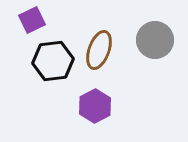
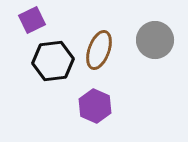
purple hexagon: rotated 8 degrees counterclockwise
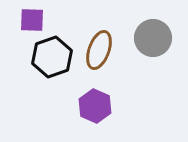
purple square: rotated 28 degrees clockwise
gray circle: moved 2 px left, 2 px up
black hexagon: moved 1 px left, 4 px up; rotated 12 degrees counterclockwise
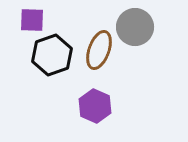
gray circle: moved 18 px left, 11 px up
black hexagon: moved 2 px up
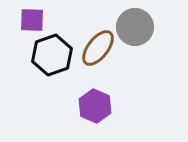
brown ellipse: moved 1 px left, 2 px up; rotated 18 degrees clockwise
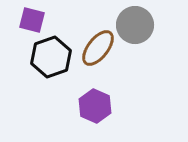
purple square: rotated 12 degrees clockwise
gray circle: moved 2 px up
black hexagon: moved 1 px left, 2 px down
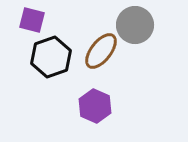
brown ellipse: moved 3 px right, 3 px down
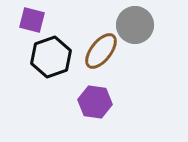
purple hexagon: moved 4 px up; rotated 16 degrees counterclockwise
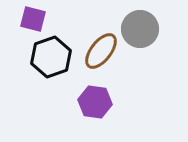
purple square: moved 1 px right, 1 px up
gray circle: moved 5 px right, 4 px down
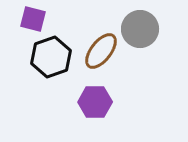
purple hexagon: rotated 8 degrees counterclockwise
